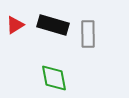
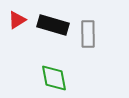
red triangle: moved 2 px right, 5 px up
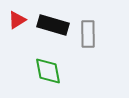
green diamond: moved 6 px left, 7 px up
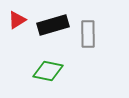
black rectangle: rotated 32 degrees counterclockwise
green diamond: rotated 68 degrees counterclockwise
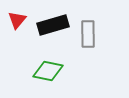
red triangle: rotated 18 degrees counterclockwise
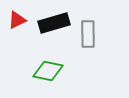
red triangle: rotated 24 degrees clockwise
black rectangle: moved 1 px right, 2 px up
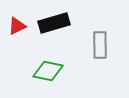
red triangle: moved 6 px down
gray rectangle: moved 12 px right, 11 px down
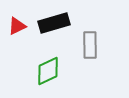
gray rectangle: moved 10 px left
green diamond: rotated 36 degrees counterclockwise
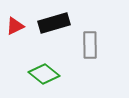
red triangle: moved 2 px left
green diamond: moved 4 px left, 3 px down; rotated 64 degrees clockwise
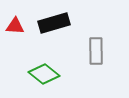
red triangle: rotated 30 degrees clockwise
gray rectangle: moved 6 px right, 6 px down
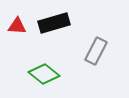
red triangle: moved 2 px right
gray rectangle: rotated 28 degrees clockwise
